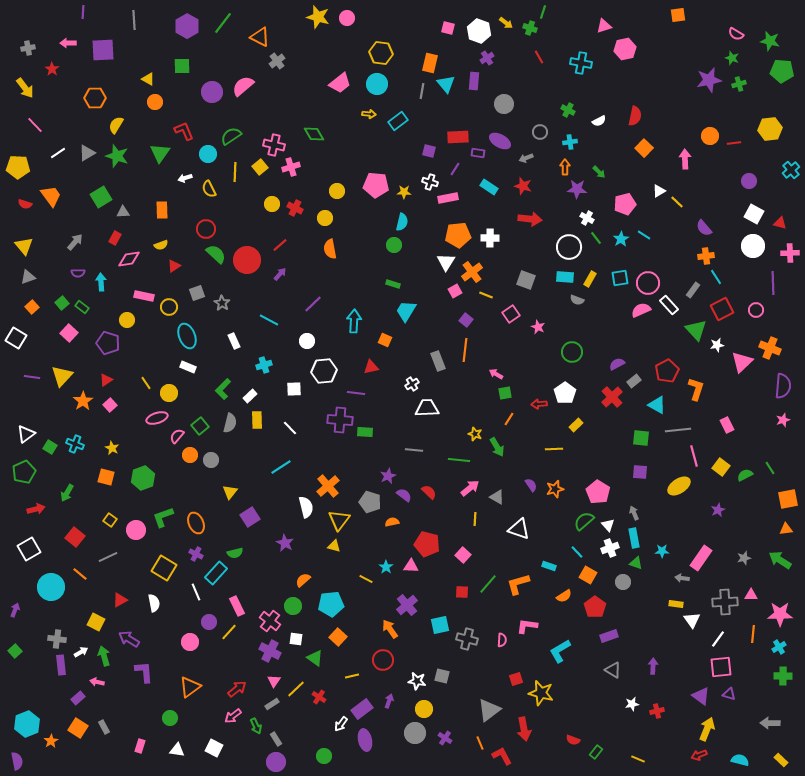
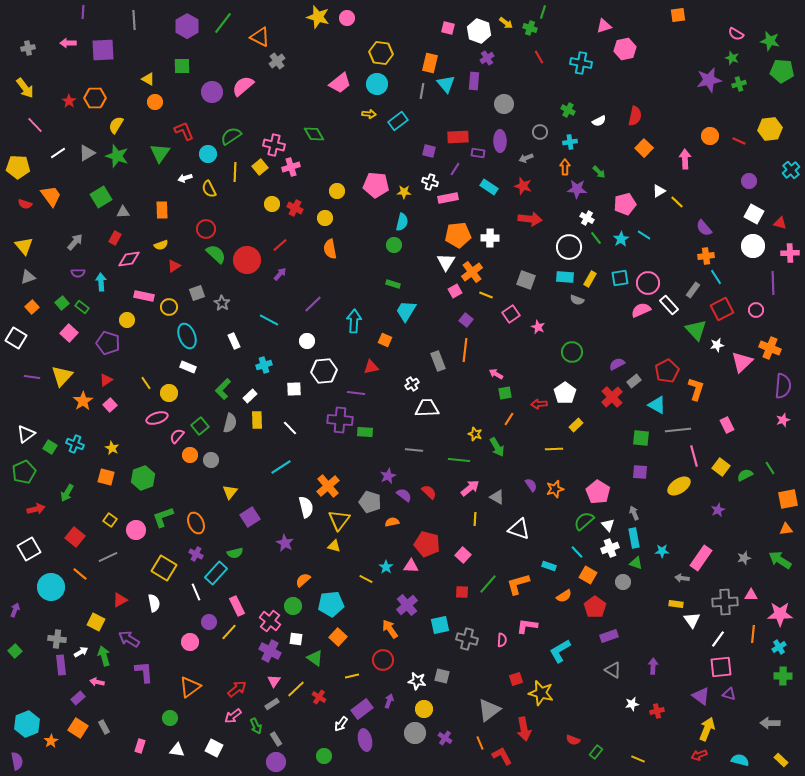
red star at (52, 69): moved 17 px right, 32 px down
purple ellipse at (500, 141): rotated 60 degrees clockwise
red line at (734, 143): moved 5 px right, 2 px up; rotated 32 degrees clockwise
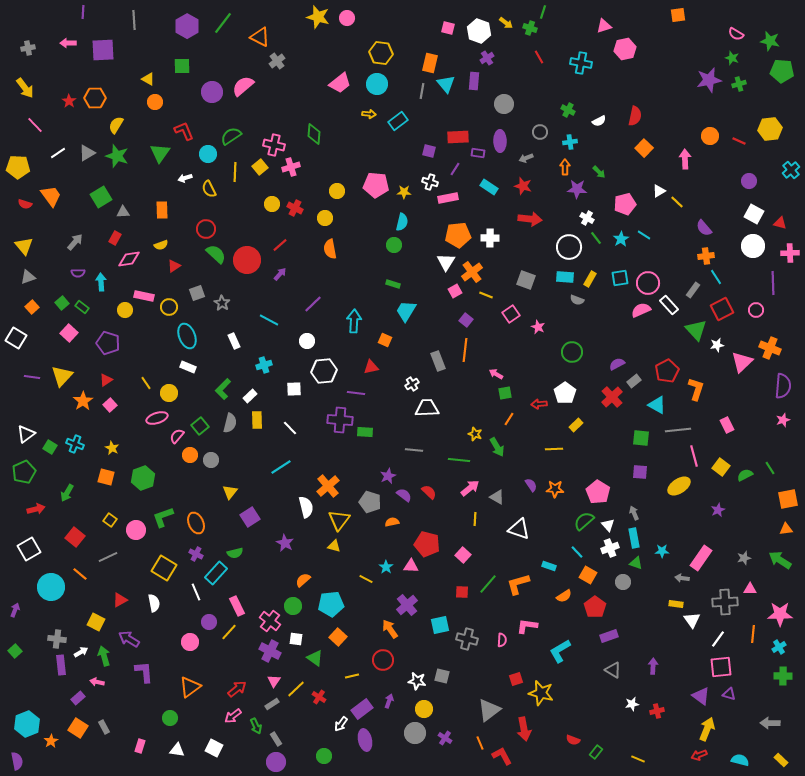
green diamond at (314, 134): rotated 35 degrees clockwise
yellow circle at (127, 320): moved 2 px left, 10 px up
orange star at (555, 489): rotated 18 degrees clockwise
pink triangle at (751, 595): moved 1 px left, 6 px up
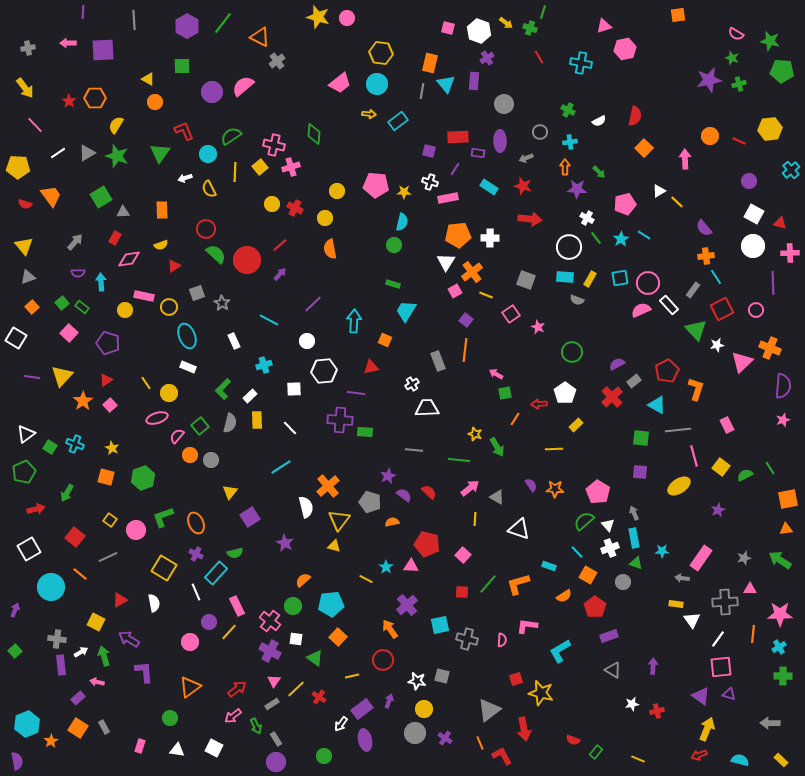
orange line at (509, 419): moved 6 px right
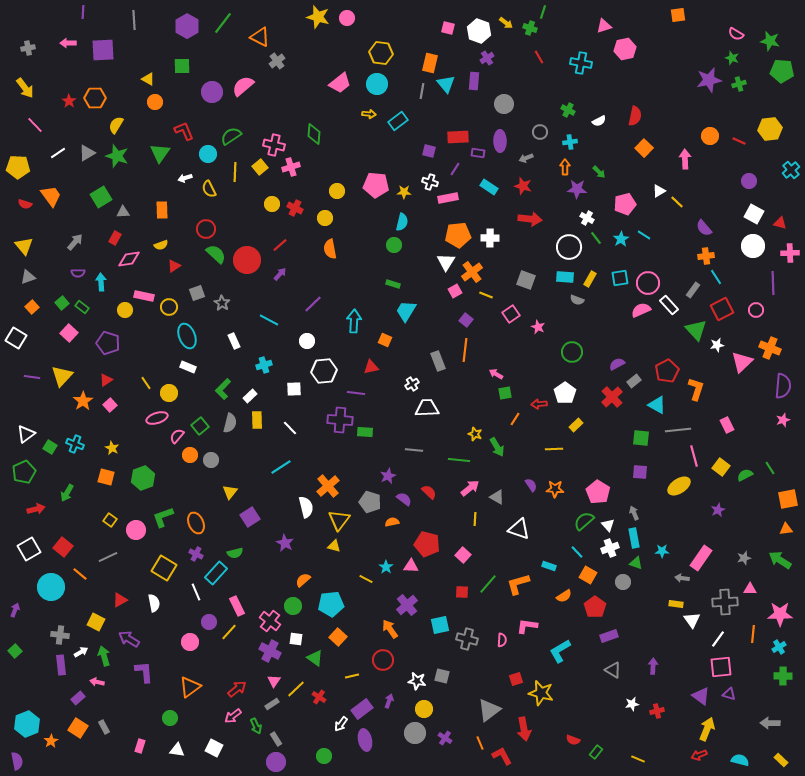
purple semicircle at (404, 495): moved 4 px down
red square at (75, 537): moved 12 px left, 10 px down
gray cross at (57, 639): moved 3 px right, 4 px up
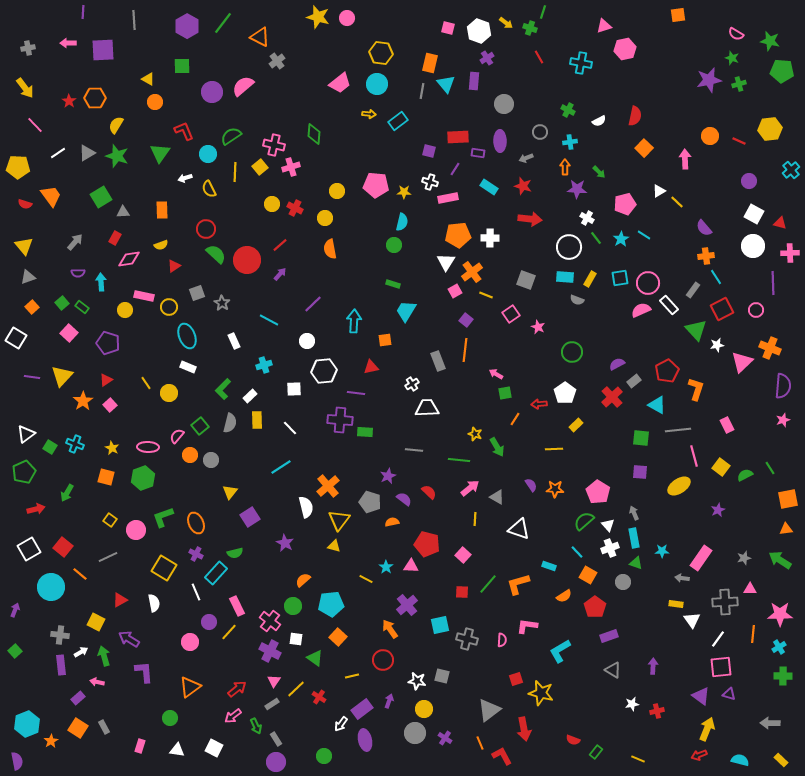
orange square at (385, 340): rotated 32 degrees counterclockwise
pink ellipse at (157, 418): moved 9 px left, 29 px down; rotated 20 degrees clockwise
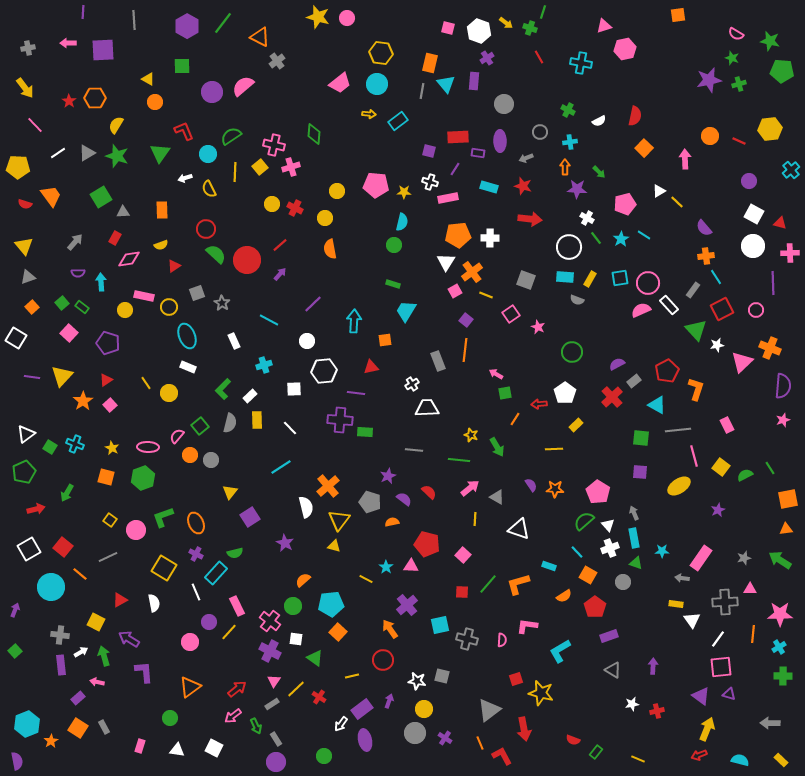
cyan rectangle at (489, 187): rotated 18 degrees counterclockwise
yellow star at (475, 434): moved 4 px left, 1 px down
orange square at (338, 637): moved 5 px up
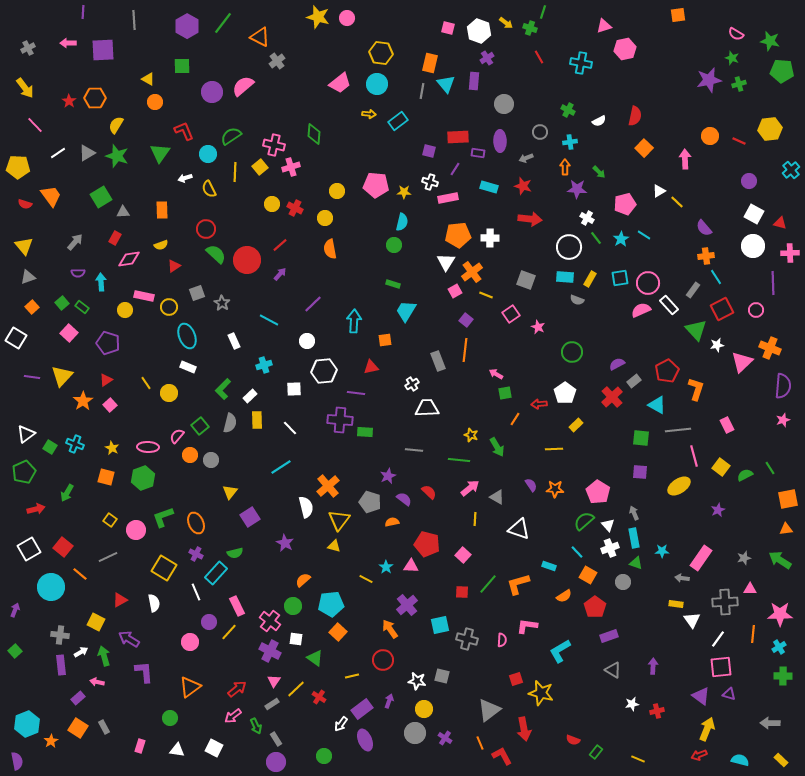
gray cross at (28, 48): rotated 16 degrees counterclockwise
purple ellipse at (365, 740): rotated 10 degrees counterclockwise
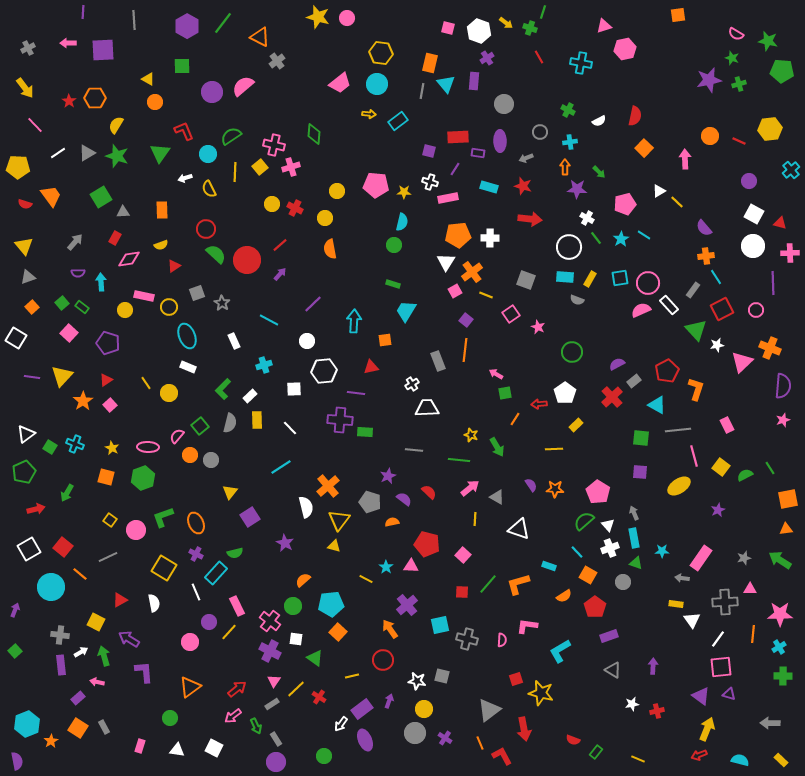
green star at (770, 41): moved 2 px left
